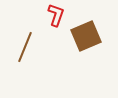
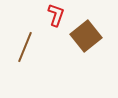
brown square: rotated 16 degrees counterclockwise
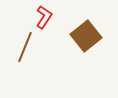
red L-shape: moved 12 px left, 2 px down; rotated 15 degrees clockwise
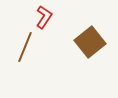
brown square: moved 4 px right, 6 px down
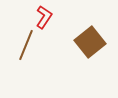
brown line: moved 1 px right, 2 px up
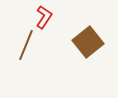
brown square: moved 2 px left
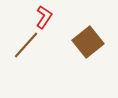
brown line: rotated 20 degrees clockwise
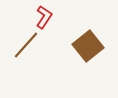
brown square: moved 4 px down
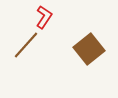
brown square: moved 1 px right, 3 px down
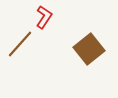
brown line: moved 6 px left, 1 px up
